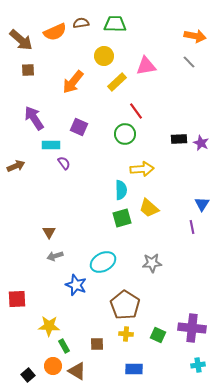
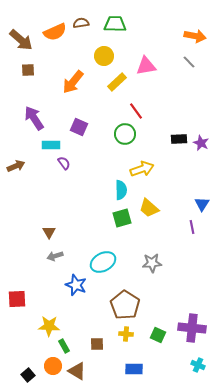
yellow arrow at (142, 169): rotated 15 degrees counterclockwise
cyan cross at (198, 365): rotated 32 degrees clockwise
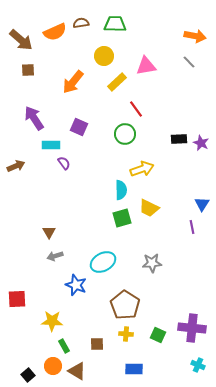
red line at (136, 111): moved 2 px up
yellow trapezoid at (149, 208): rotated 15 degrees counterclockwise
yellow star at (49, 326): moved 3 px right, 5 px up
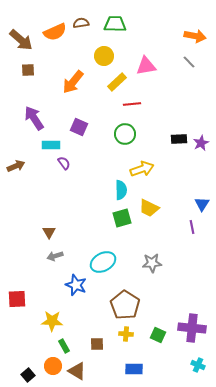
red line at (136, 109): moved 4 px left, 5 px up; rotated 60 degrees counterclockwise
purple star at (201, 143): rotated 21 degrees clockwise
